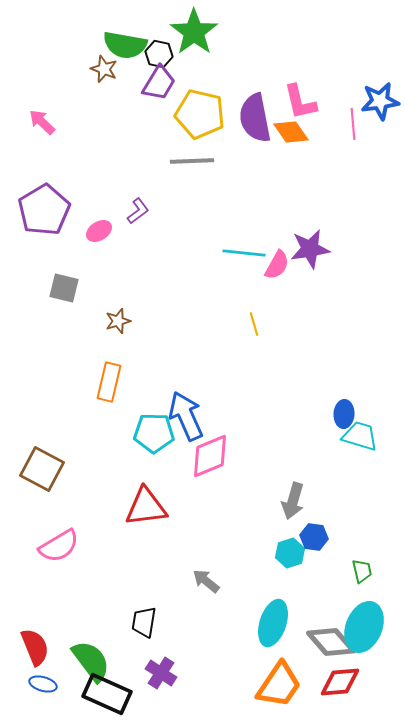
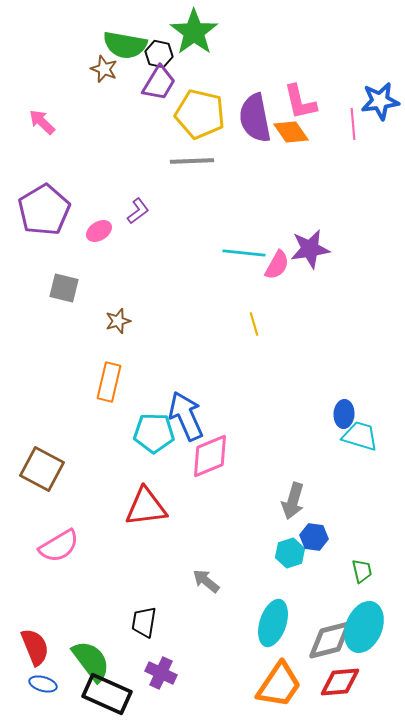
gray diamond at (331, 642): moved 1 px left, 2 px up; rotated 63 degrees counterclockwise
purple cross at (161, 673): rotated 8 degrees counterclockwise
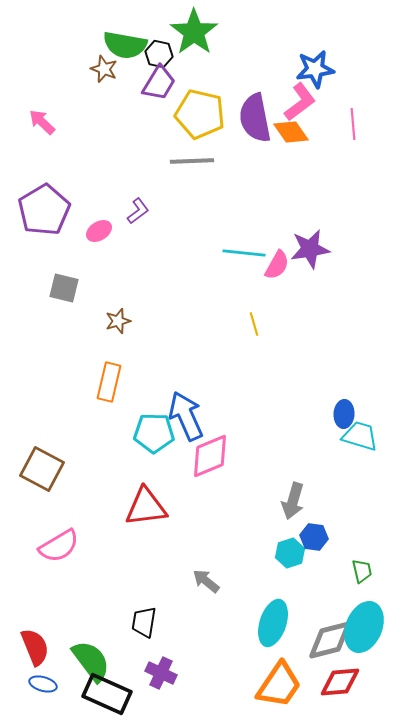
blue star at (380, 101): moved 65 px left, 32 px up
pink L-shape at (300, 102): rotated 114 degrees counterclockwise
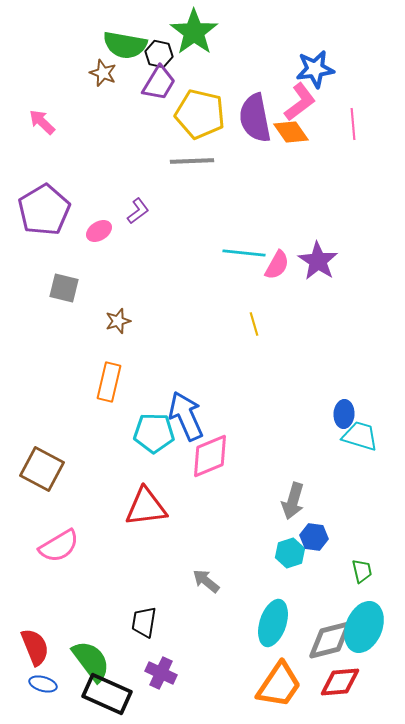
brown star at (104, 69): moved 1 px left, 4 px down
purple star at (310, 249): moved 8 px right, 12 px down; rotated 30 degrees counterclockwise
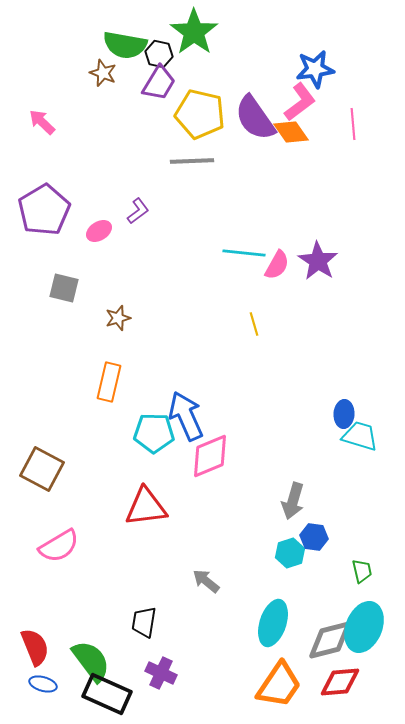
purple semicircle at (255, 118): rotated 24 degrees counterclockwise
brown star at (118, 321): moved 3 px up
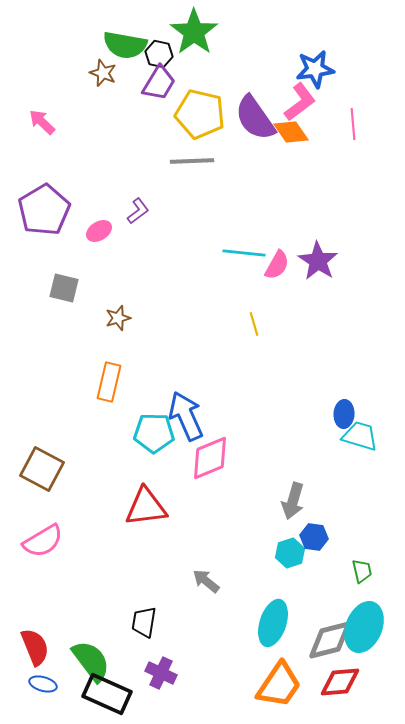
pink diamond at (210, 456): moved 2 px down
pink semicircle at (59, 546): moved 16 px left, 5 px up
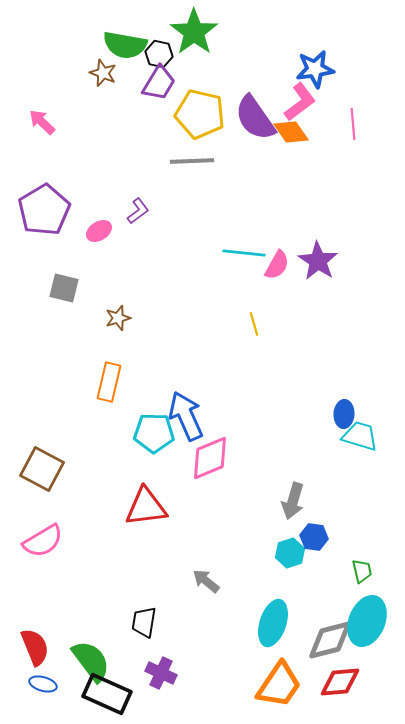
cyan ellipse at (364, 627): moved 3 px right, 6 px up
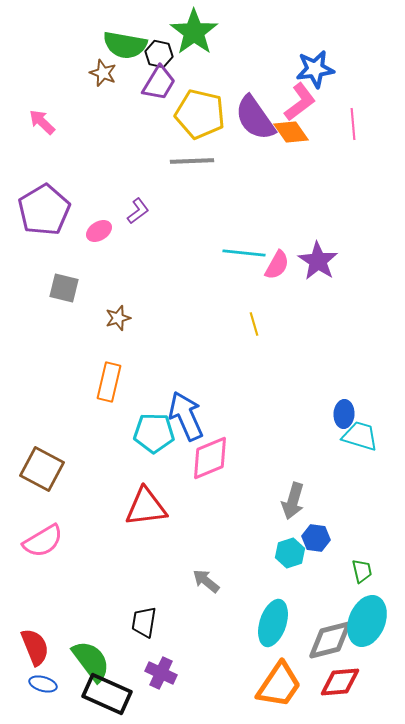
blue hexagon at (314, 537): moved 2 px right, 1 px down
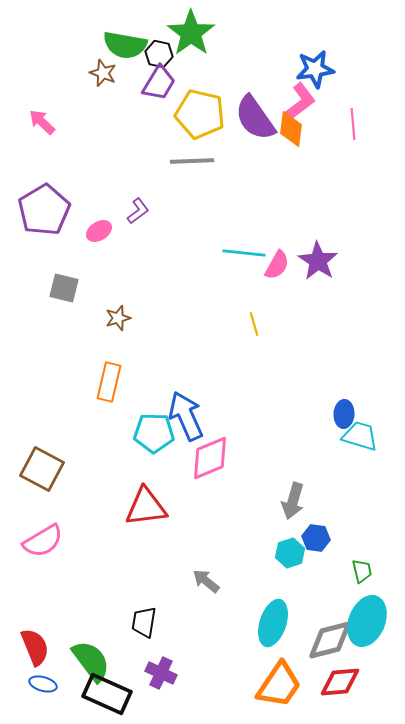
green star at (194, 32): moved 3 px left, 1 px down
orange diamond at (291, 132): moved 3 px up; rotated 42 degrees clockwise
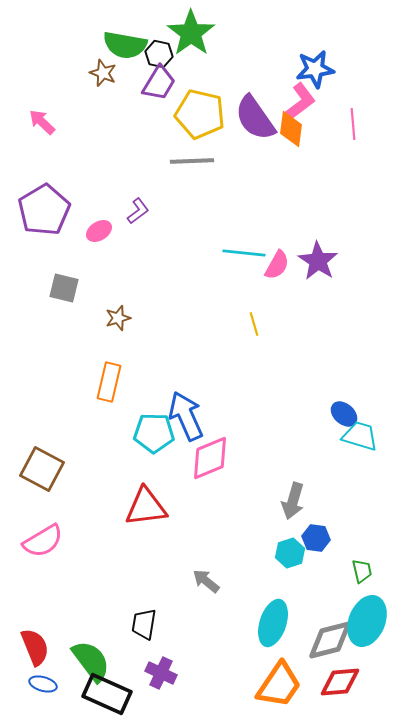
blue ellipse at (344, 414): rotated 52 degrees counterclockwise
black trapezoid at (144, 622): moved 2 px down
